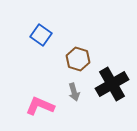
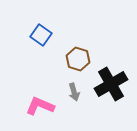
black cross: moved 1 px left
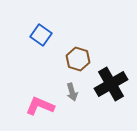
gray arrow: moved 2 px left
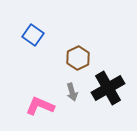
blue square: moved 8 px left
brown hexagon: moved 1 px up; rotated 15 degrees clockwise
black cross: moved 3 px left, 4 px down
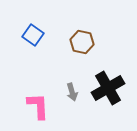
brown hexagon: moved 4 px right, 16 px up; rotated 20 degrees counterclockwise
pink L-shape: moved 2 px left; rotated 64 degrees clockwise
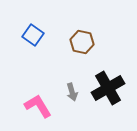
pink L-shape: rotated 28 degrees counterclockwise
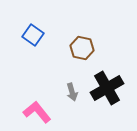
brown hexagon: moved 6 px down
black cross: moved 1 px left
pink L-shape: moved 1 px left, 6 px down; rotated 8 degrees counterclockwise
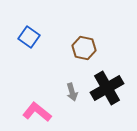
blue square: moved 4 px left, 2 px down
brown hexagon: moved 2 px right
pink L-shape: rotated 12 degrees counterclockwise
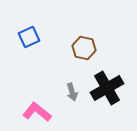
blue square: rotated 30 degrees clockwise
